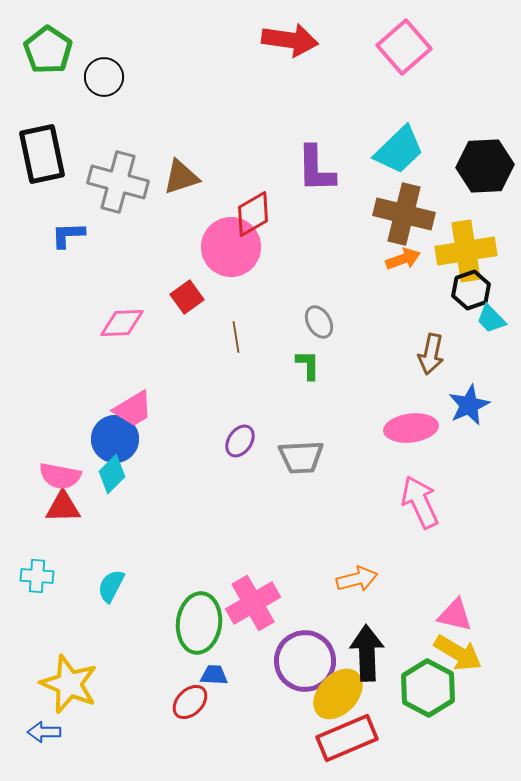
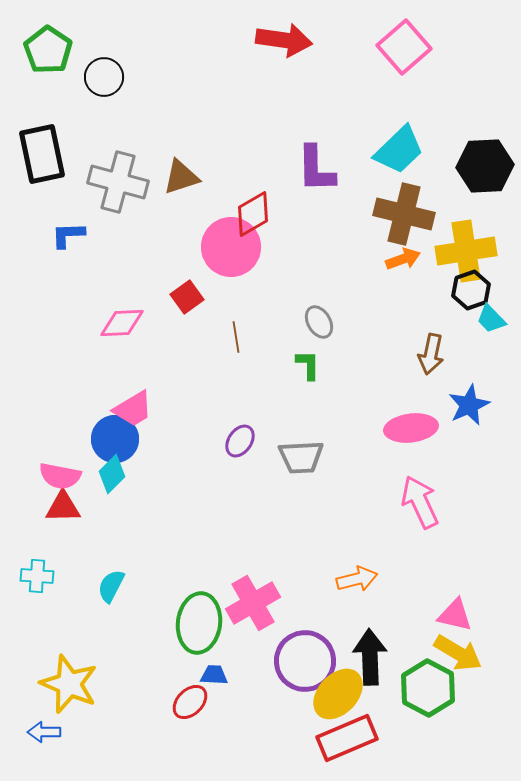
red arrow at (290, 40): moved 6 px left
black arrow at (367, 653): moved 3 px right, 4 px down
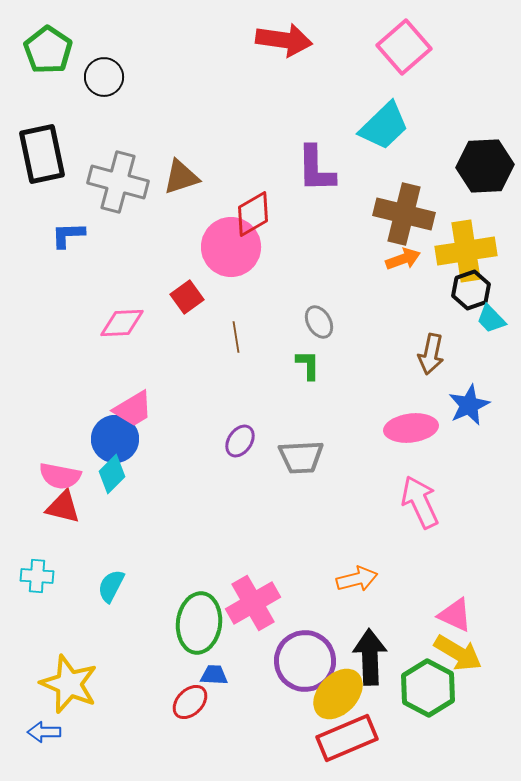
cyan trapezoid at (399, 150): moved 15 px left, 24 px up
red triangle at (63, 507): rotated 15 degrees clockwise
pink triangle at (455, 615): rotated 12 degrees clockwise
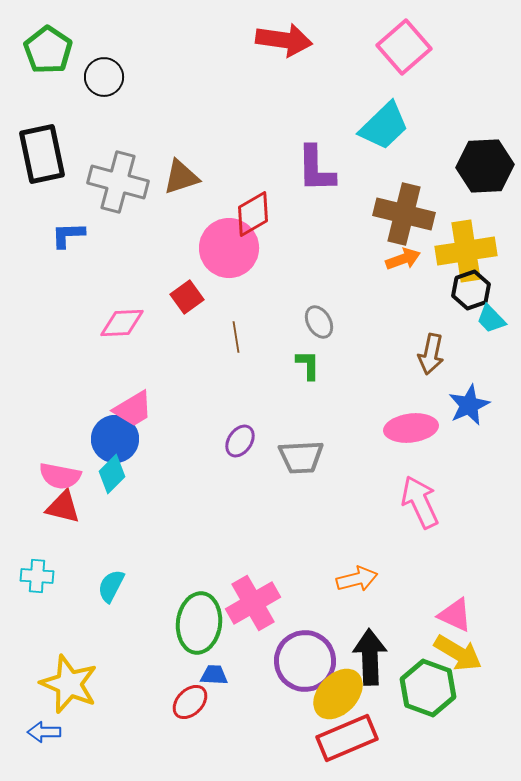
pink circle at (231, 247): moved 2 px left, 1 px down
green hexagon at (428, 688): rotated 8 degrees counterclockwise
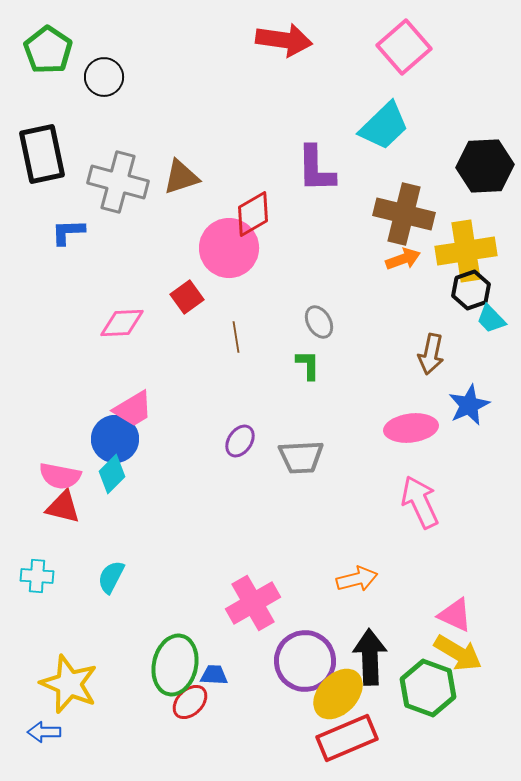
blue L-shape at (68, 235): moved 3 px up
cyan semicircle at (111, 586): moved 9 px up
green ellipse at (199, 623): moved 24 px left, 42 px down; rotated 6 degrees clockwise
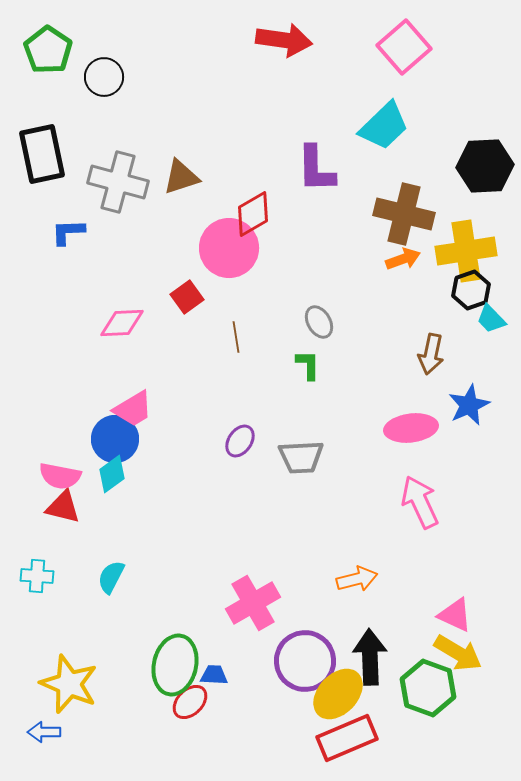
cyan diamond at (112, 474): rotated 9 degrees clockwise
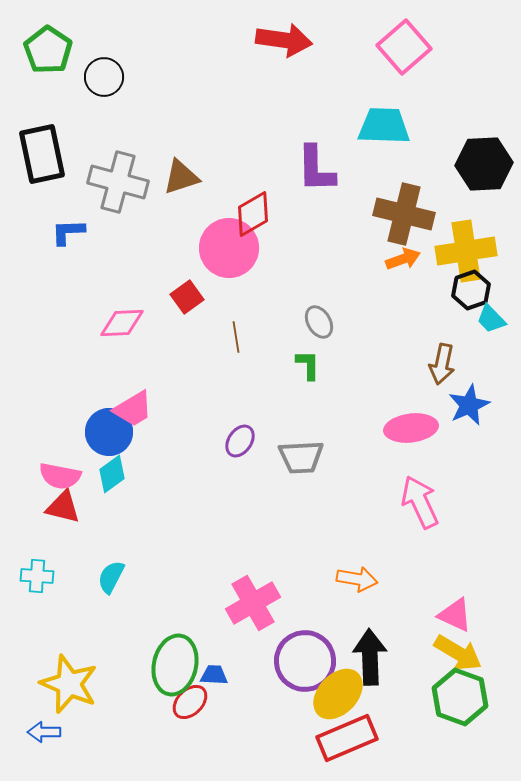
cyan trapezoid at (384, 126): rotated 134 degrees counterclockwise
black hexagon at (485, 166): moved 1 px left, 2 px up
brown arrow at (431, 354): moved 11 px right, 10 px down
blue circle at (115, 439): moved 6 px left, 7 px up
orange arrow at (357, 579): rotated 24 degrees clockwise
green hexagon at (428, 688): moved 32 px right, 9 px down
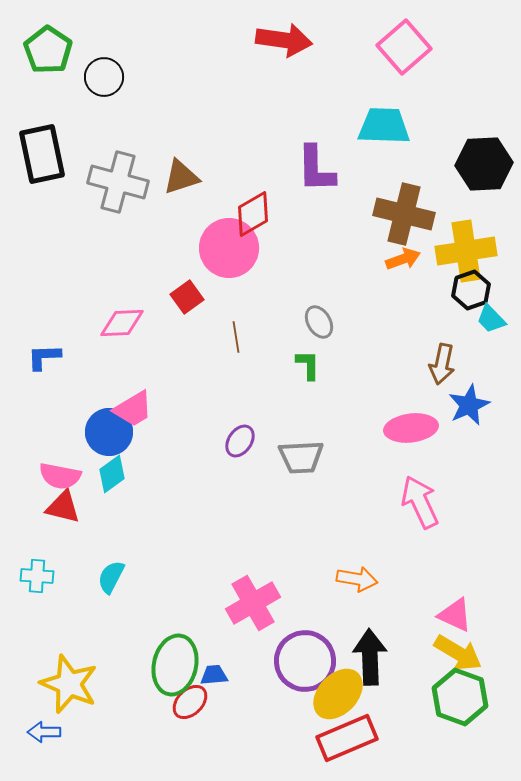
blue L-shape at (68, 232): moved 24 px left, 125 px down
blue trapezoid at (214, 675): rotated 8 degrees counterclockwise
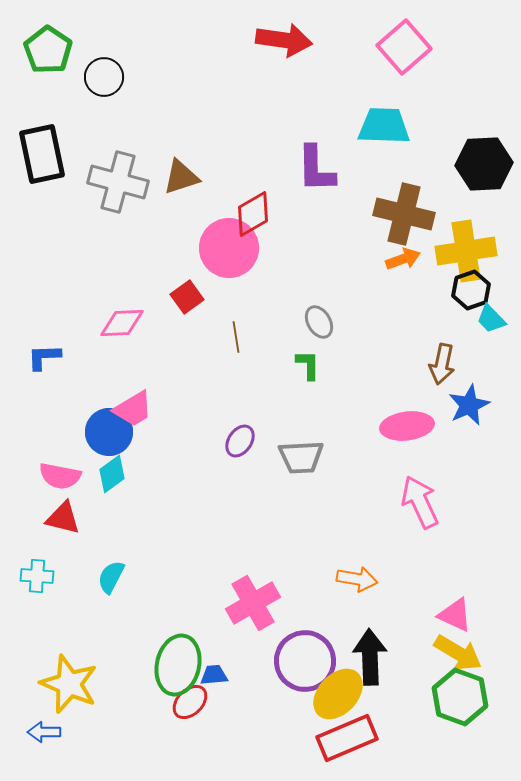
pink ellipse at (411, 428): moved 4 px left, 2 px up
red triangle at (63, 507): moved 11 px down
green ellipse at (175, 665): moved 3 px right
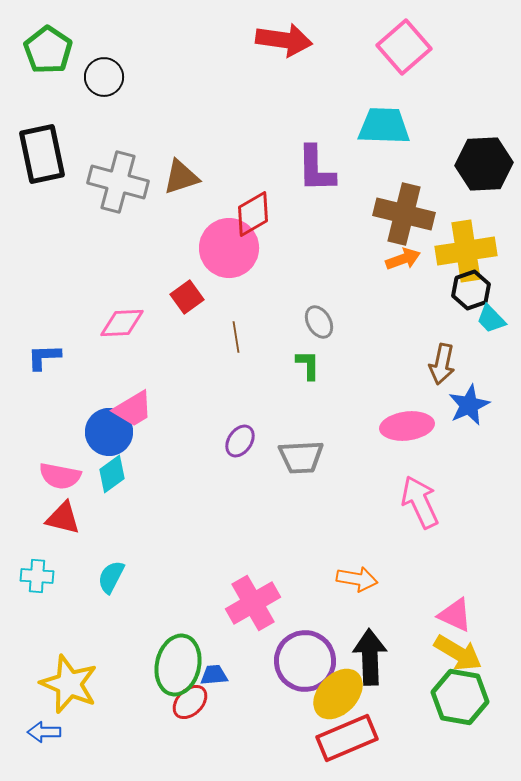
green hexagon at (460, 697): rotated 10 degrees counterclockwise
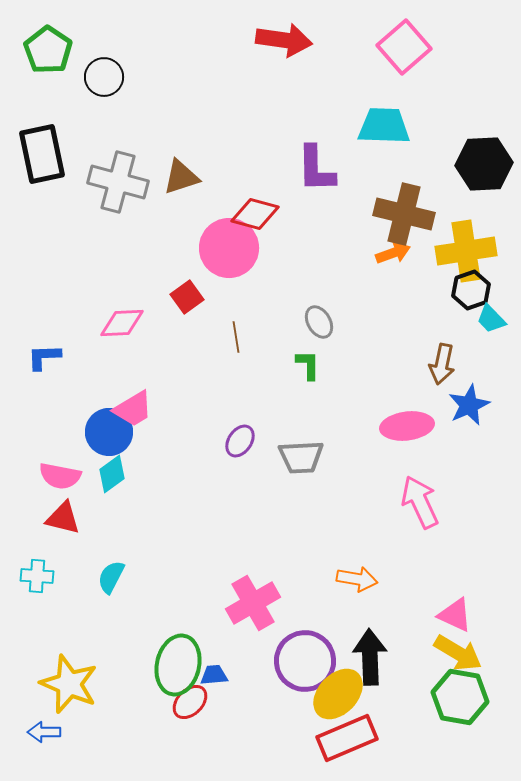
red diamond at (253, 214): moved 2 px right; rotated 45 degrees clockwise
orange arrow at (403, 259): moved 10 px left, 6 px up
